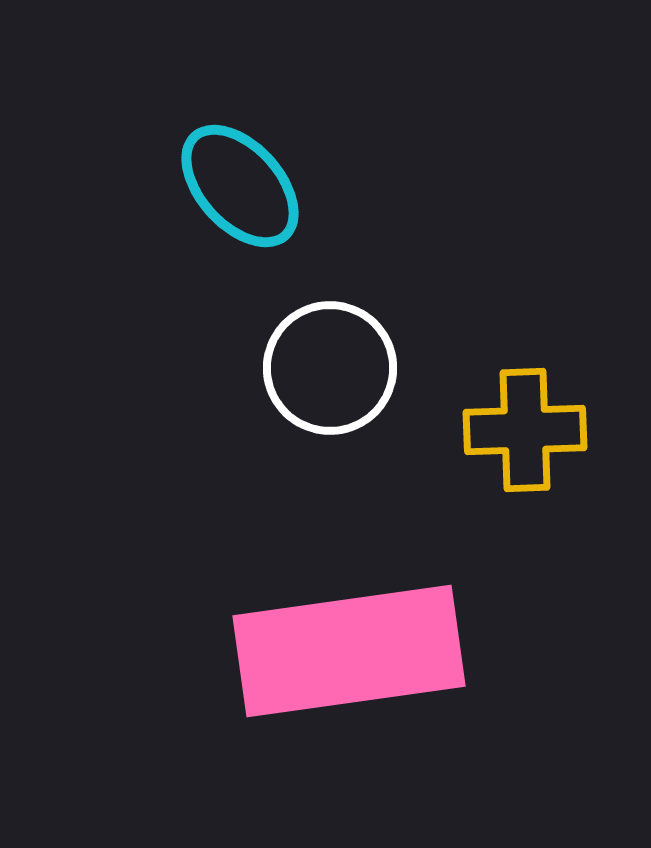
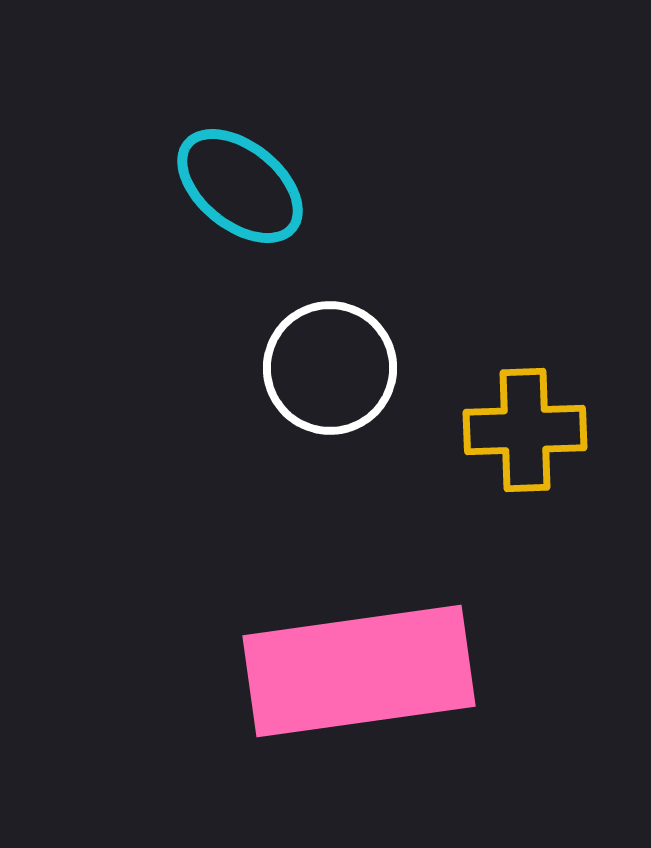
cyan ellipse: rotated 9 degrees counterclockwise
pink rectangle: moved 10 px right, 20 px down
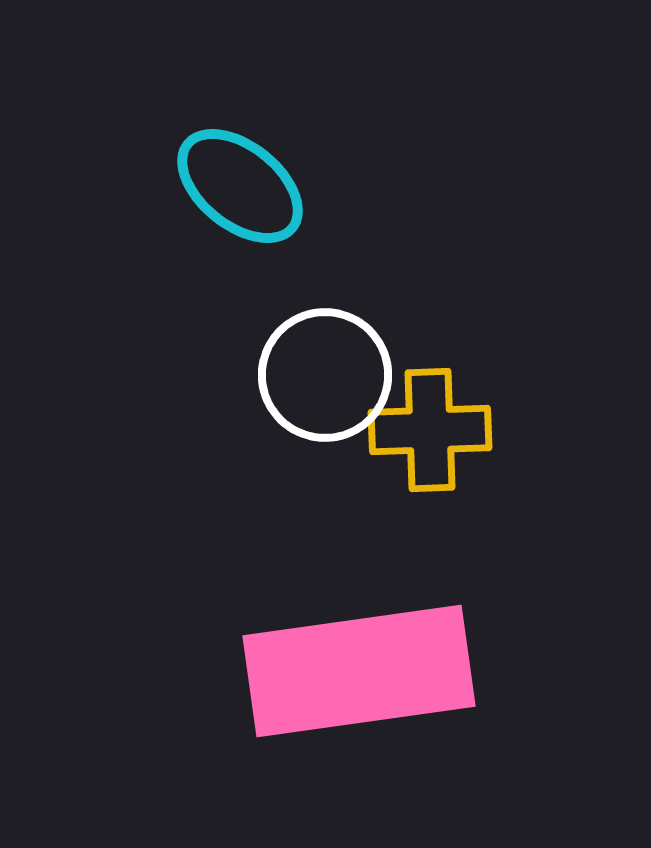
white circle: moved 5 px left, 7 px down
yellow cross: moved 95 px left
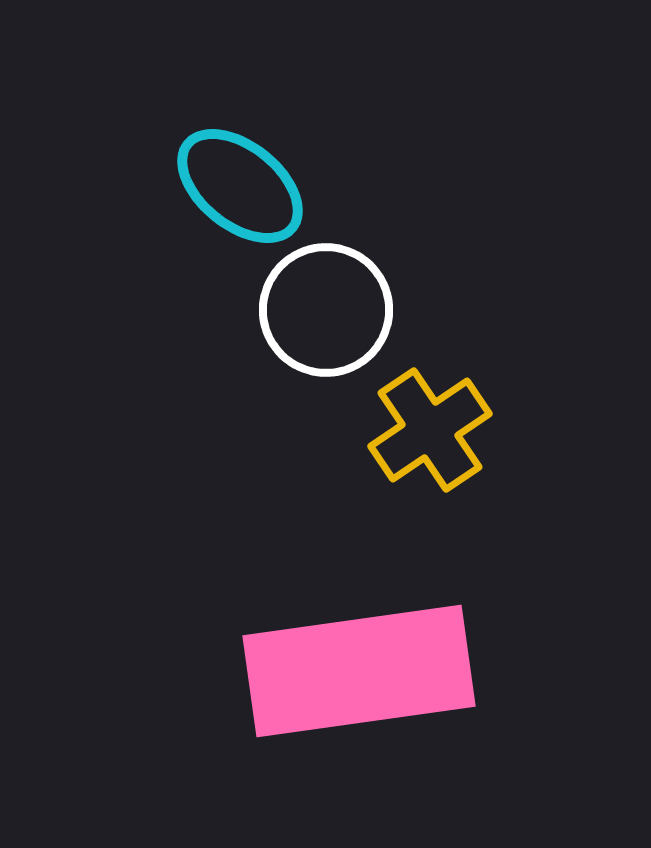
white circle: moved 1 px right, 65 px up
yellow cross: rotated 32 degrees counterclockwise
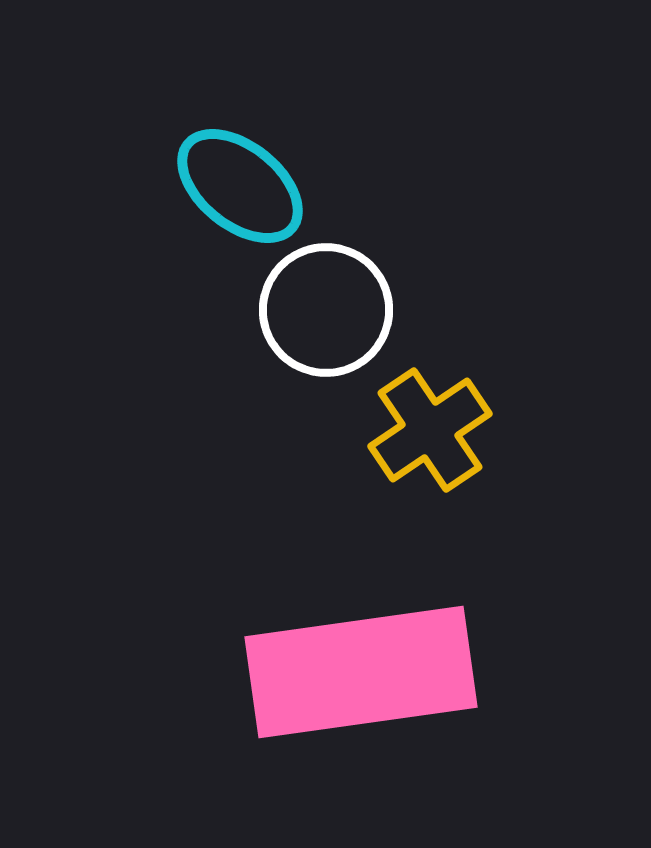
pink rectangle: moved 2 px right, 1 px down
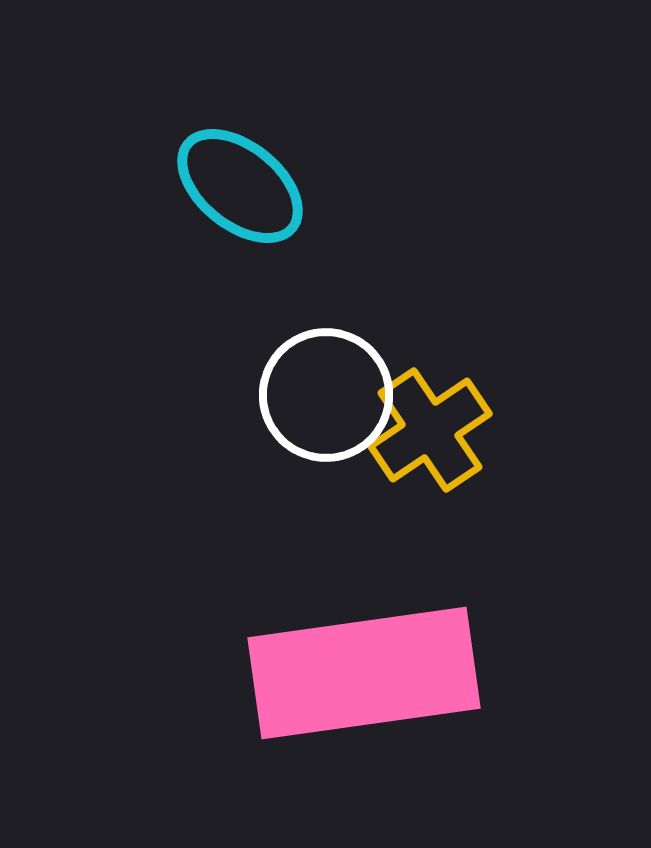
white circle: moved 85 px down
pink rectangle: moved 3 px right, 1 px down
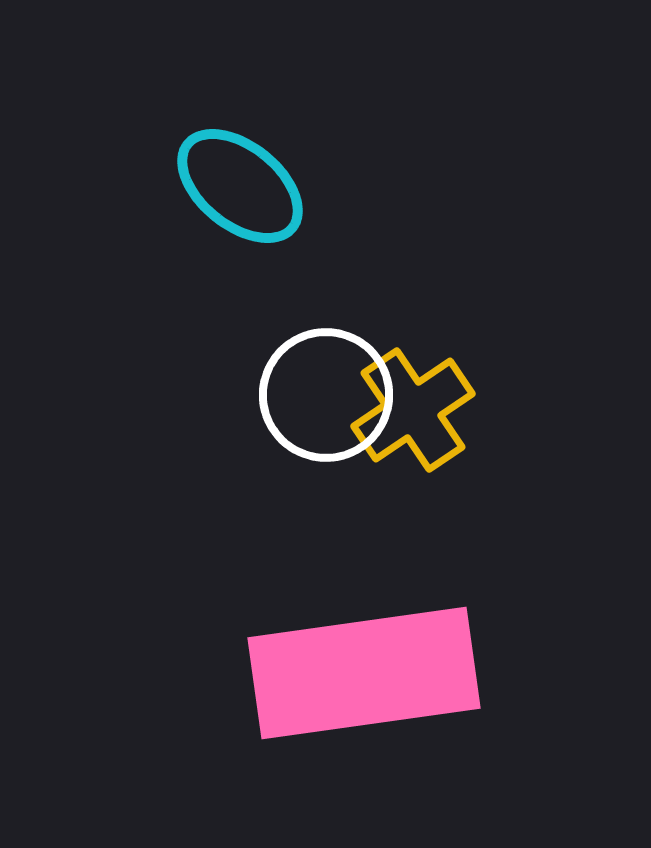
yellow cross: moved 17 px left, 20 px up
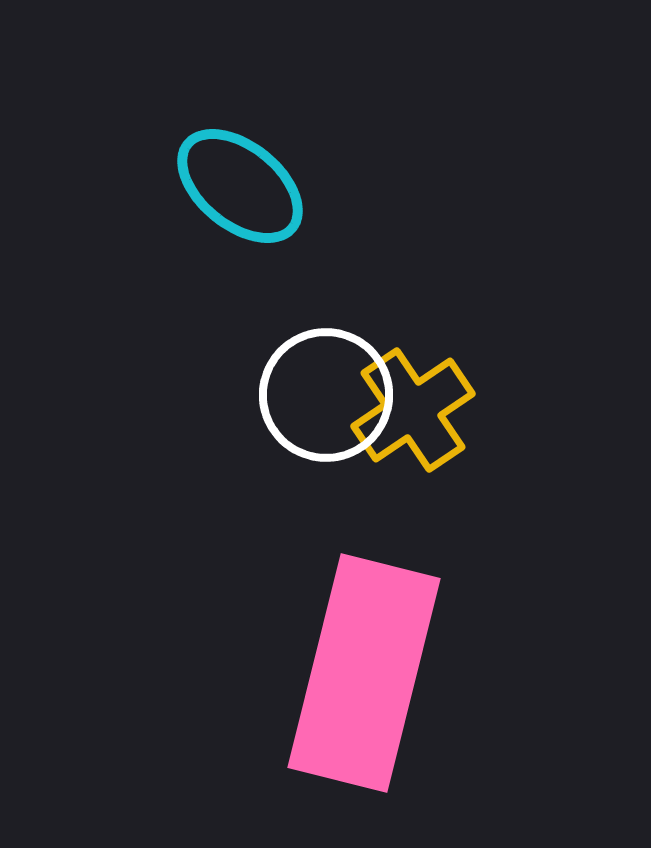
pink rectangle: rotated 68 degrees counterclockwise
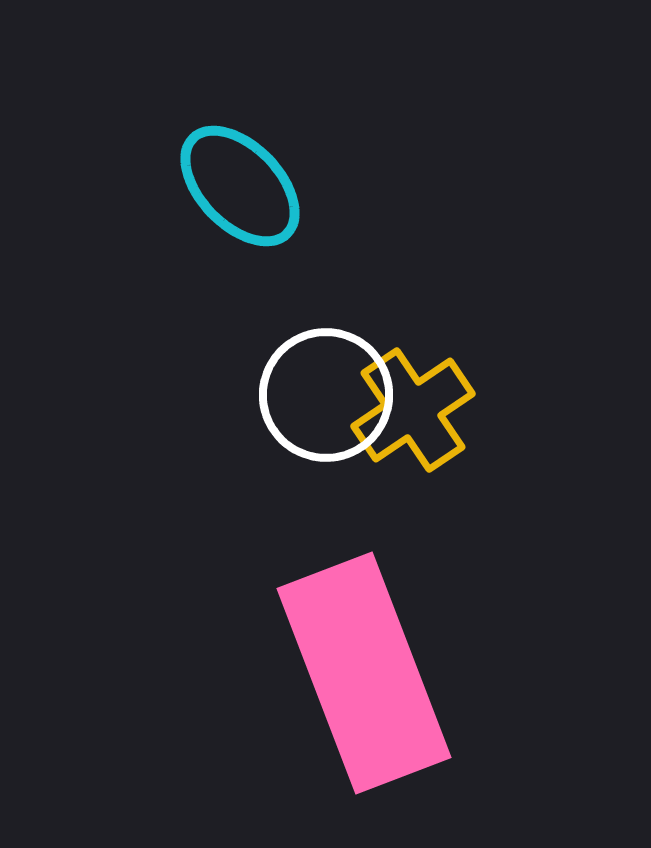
cyan ellipse: rotated 7 degrees clockwise
pink rectangle: rotated 35 degrees counterclockwise
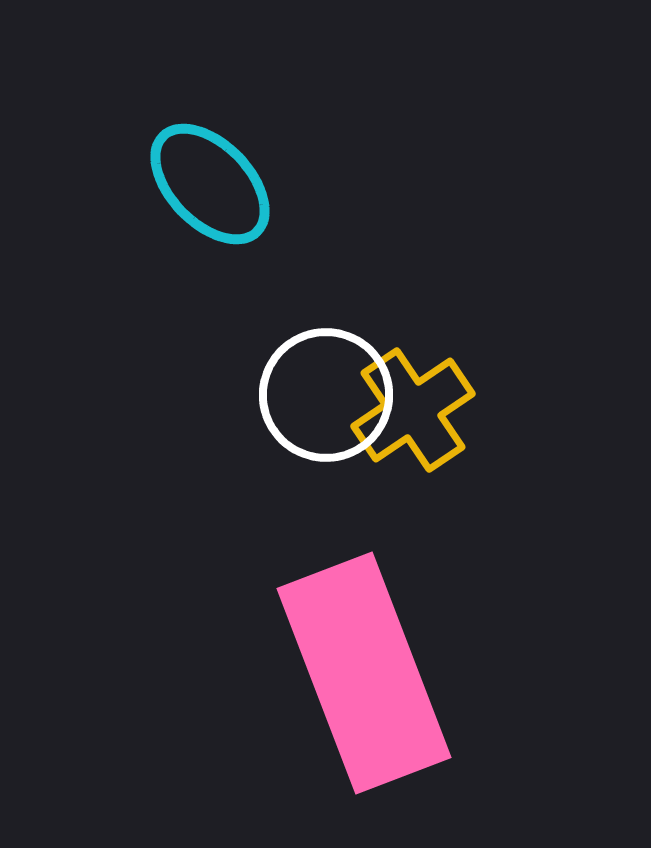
cyan ellipse: moved 30 px left, 2 px up
